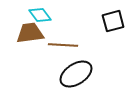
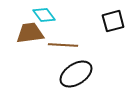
cyan diamond: moved 4 px right
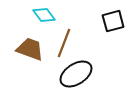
brown trapezoid: moved 16 px down; rotated 28 degrees clockwise
brown line: moved 1 px right, 2 px up; rotated 72 degrees counterclockwise
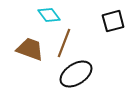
cyan diamond: moved 5 px right
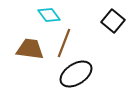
black square: rotated 35 degrees counterclockwise
brown trapezoid: rotated 12 degrees counterclockwise
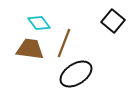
cyan diamond: moved 10 px left, 8 px down
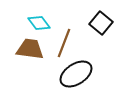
black square: moved 12 px left, 2 px down
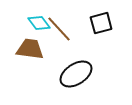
black square: rotated 35 degrees clockwise
brown line: moved 5 px left, 14 px up; rotated 64 degrees counterclockwise
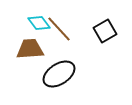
black square: moved 4 px right, 8 px down; rotated 15 degrees counterclockwise
brown trapezoid: rotated 12 degrees counterclockwise
black ellipse: moved 17 px left
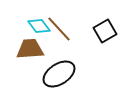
cyan diamond: moved 3 px down
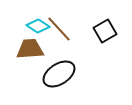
cyan diamond: moved 1 px left; rotated 20 degrees counterclockwise
